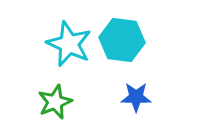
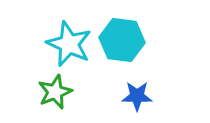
blue star: moved 1 px right, 1 px up
green star: moved 10 px up
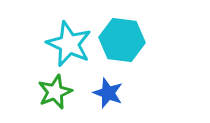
blue star: moved 29 px left, 3 px up; rotated 20 degrees clockwise
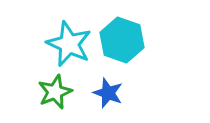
cyan hexagon: rotated 12 degrees clockwise
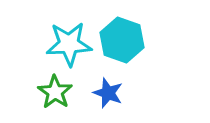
cyan star: rotated 27 degrees counterclockwise
green star: rotated 16 degrees counterclockwise
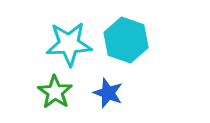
cyan hexagon: moved 4 px right
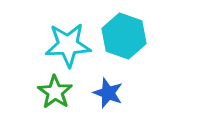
cyan hexagon: moved 2 px left, 4 px up
cyan star: moved 1 px left, 1 px down
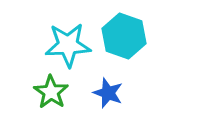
green star: moved 4 px left
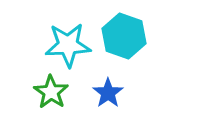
blue star: rotated 16 degrees clockwise
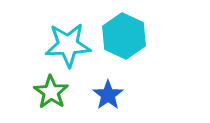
cyan hexagon: rotated 6 degrees clockwise
blue star: moved 2 px down
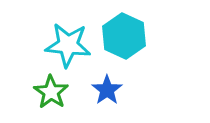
cyan star: rotated 9 degrees clockwise
blue star: moved 1 px left, 5 px up
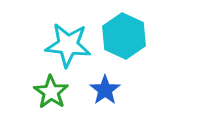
blue star: moved 2 px left
